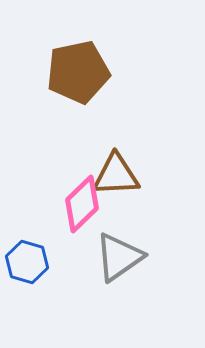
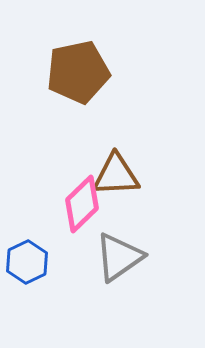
blue hexagon: rotated 18 degrees clockwise
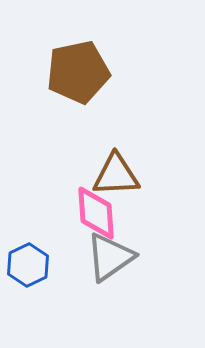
pink diamond: moved 14 px right, 9 px down; rotated 50 degrees counterclockwise
gray triangle: moved 9 px left
blue hexagon: moved 1 px right, 3 px down
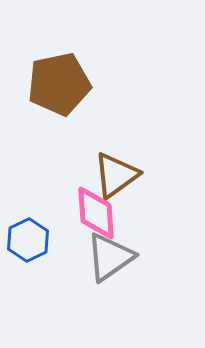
brown pentagon: moved 19 px left, 12 px down
brown triangle: rotated 33 degrees counterclockwise
blue hexagon: moved 25 px up
